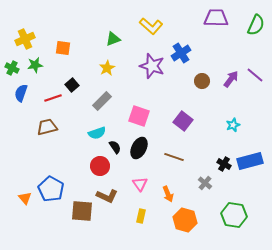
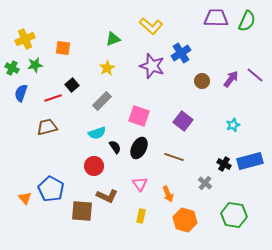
green semicircle: moved 9 px left, 4 px up
red circle: moved 6 px left
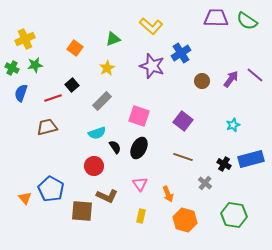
green semicircle: rotated 100 degrees clockwise
orange square: moved 12 px right; rotated 28 degrees clockwise
brown line: moved 9 px right
blue rectangle: moved 1 px right, 2 px up
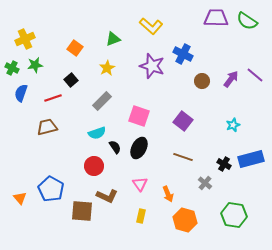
blue cross: moved 2 px right, 1 px down; rotated 30 degrees counterclockwise
black square: moved 1 px left, 5 px up
orange triangle: moved 5 px left
